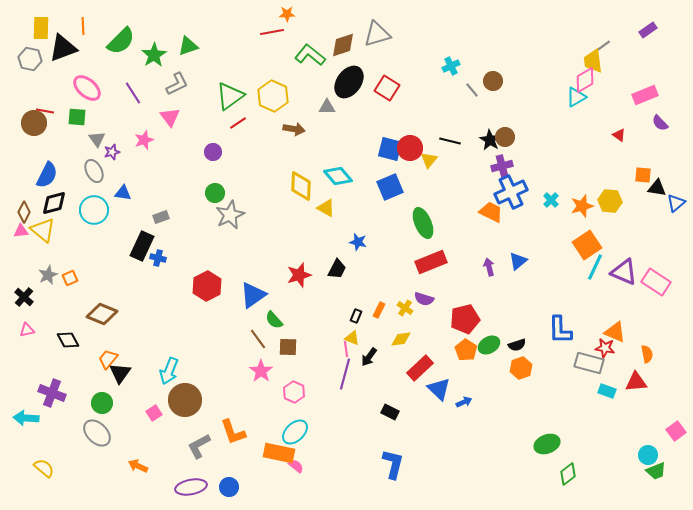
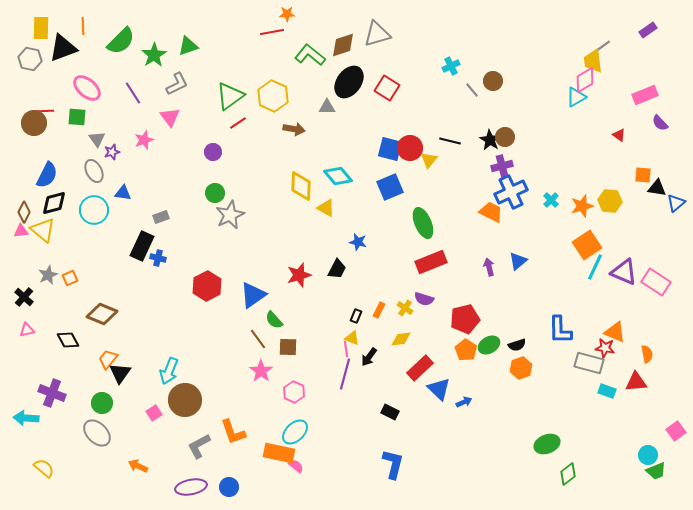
red line at (45, 111): rotated 12 degrees counterclockwise
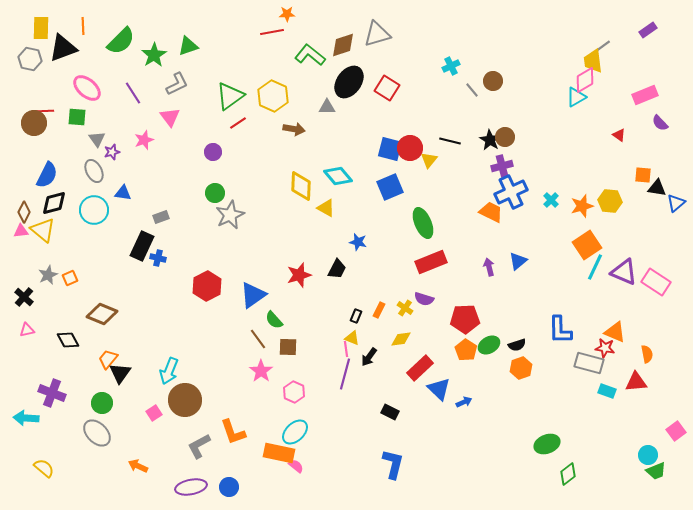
red pentagon at (465, 319): rotated 12 degrees clockwise
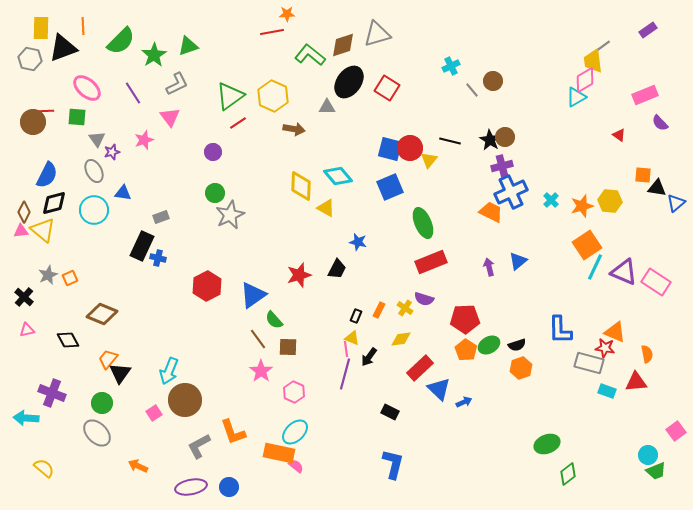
brown circle at (34, 123): moved 1 px left, 1 px up
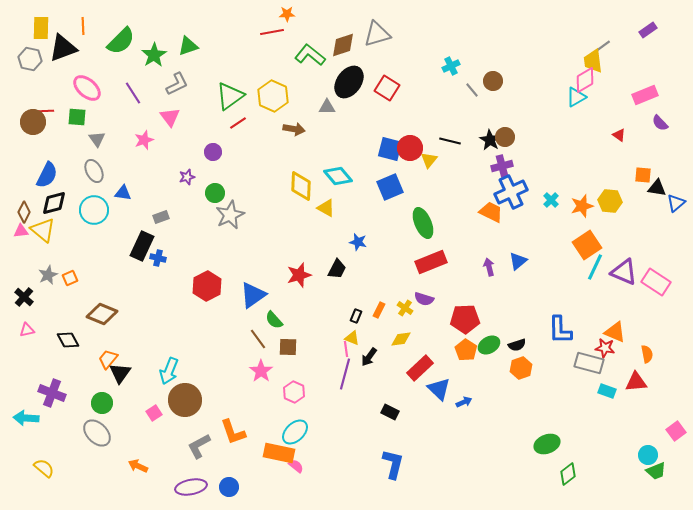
purple star at (112, 152): moved 75 px right, 25 px down
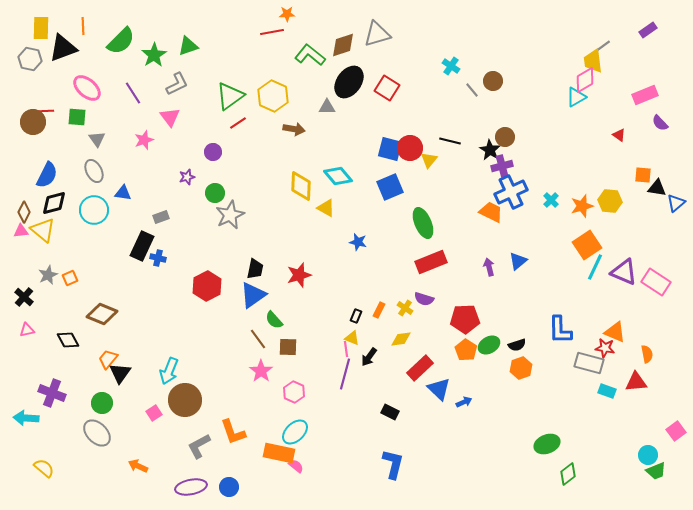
cyan cross at (451, 66): rotated 30 degrees counterclockwise
black star at (490, 140): moved 10 px down
black trapezoid at (337, 269): moved 82 px left; rotated 15 degrees counterclockwise
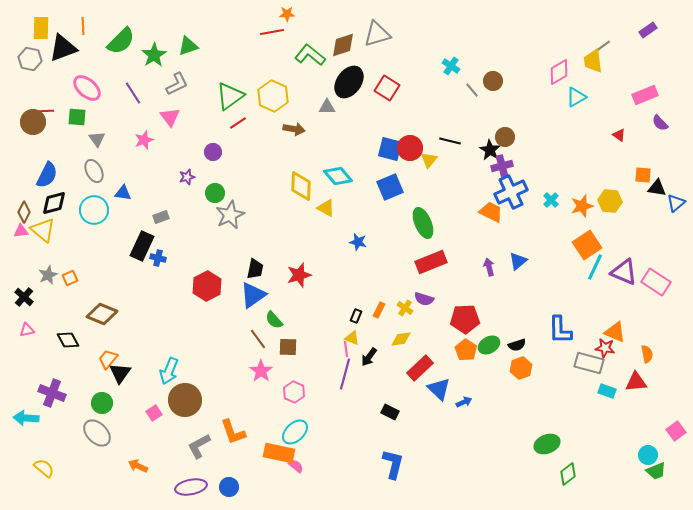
pink diamond at (585, 80): moved 26 px left, 8 px up
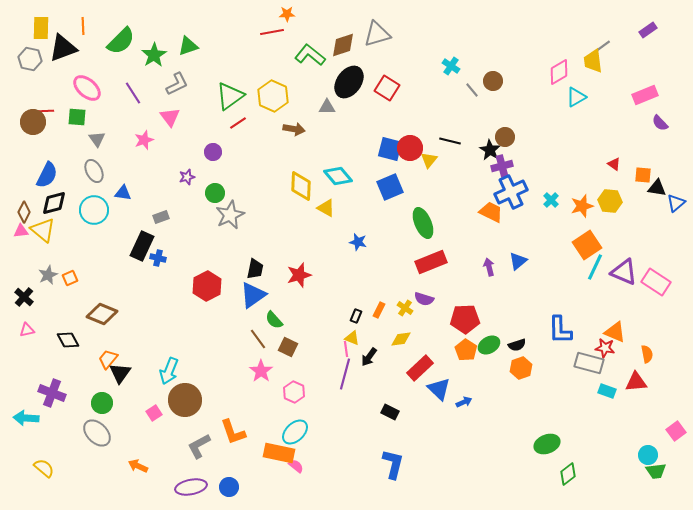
red triangle at (619, 135): moved 5 px left, 29 px down
brown square at (288, 347): rotated 24 degrees clockwise
green trapezoid at (656, 471): rotated 15 degrees clockwise
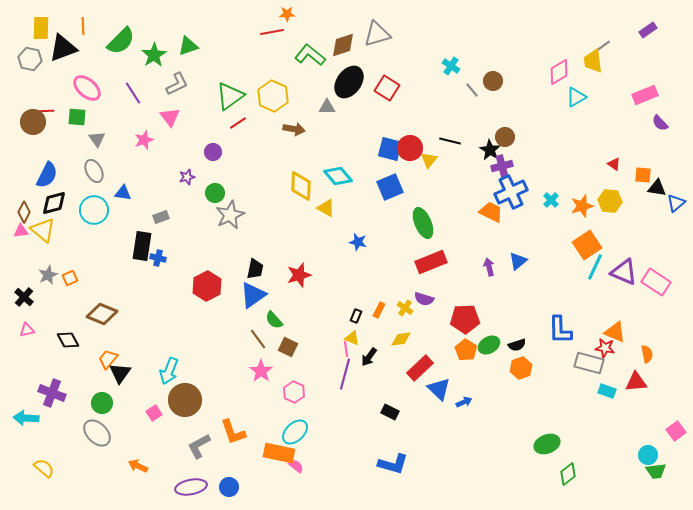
black rectangle at (142, 246): rotated 16 degrees counterclockwise
blue L-shape at (393, 464): rotated 92 degrees clockwise
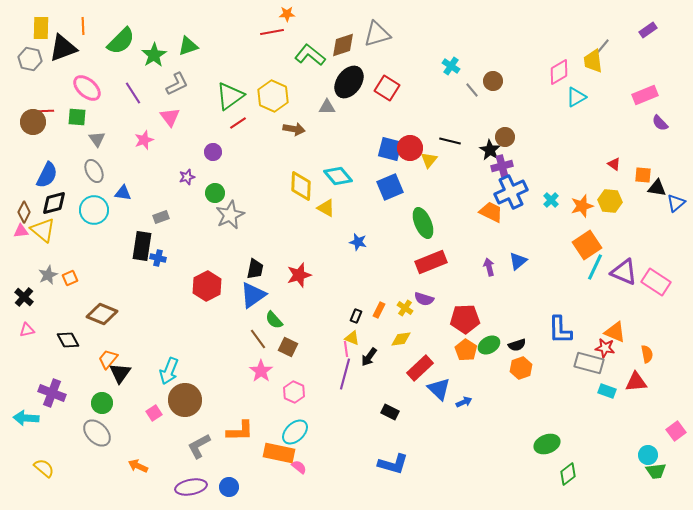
gray line at (603, 46): rotated 14 degrees counterclockwise
orange L-shape at (233, 432): moved 7 px right, 1 px up; rotated 72 degrees counterclockwise
pink semicircle at (296, 466): moved 3 px right, 1 px down
